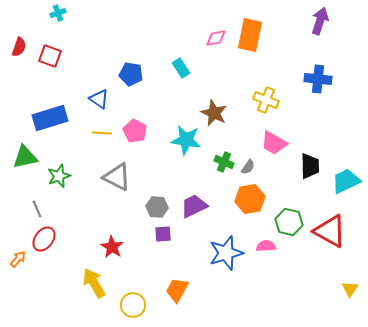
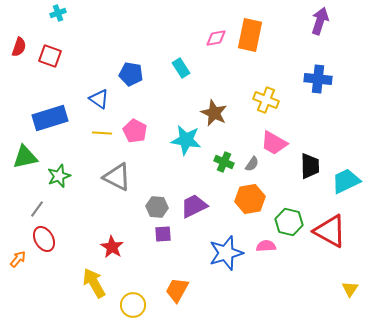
gray semicircle: moved 4 px right, 3 px up
gray line: rotated 60 degrees clockwise
red ellipse: rotated 65 degrees counterclockwise
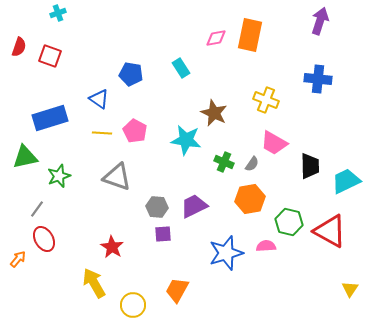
gray triangle: rotated 8 degrees counterclockwise
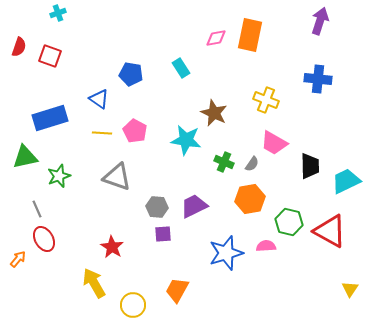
gray line: rotated 60 degrees counterclockwise
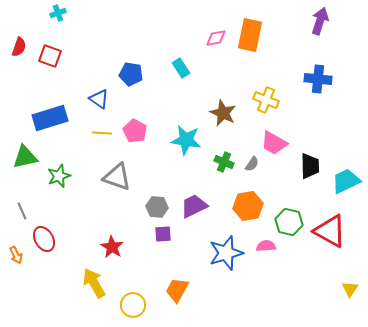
brown star: moved 9 px right
orange hexagon: moved 2 px left, 7 px down
gray line: moved 15 px left, 2 px down
orange arrow: moved 2 px left, 4 px up; rotated 114 degrees clockwise
